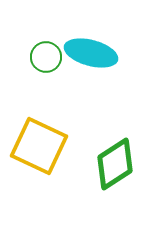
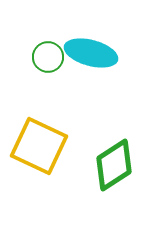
green circle: moved 2 px right
green diamond: moved 1 px left, 1 px down
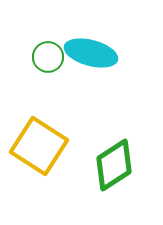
yellow square: rotated 8 degrees clockwise
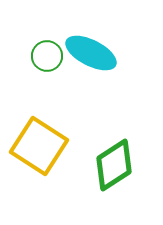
cyan ellipse: rotated 12 degrees clockwise
green circle: moved 1 px left, 1 px up
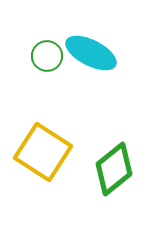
yellow square: moved 4 px right, 6 px down
green diamond: moved 4 px down; rotated 6 degrees counterclockwise
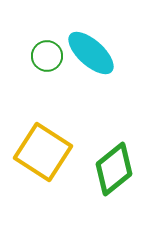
cyan ellipse: rotated 15 degrees clockwise
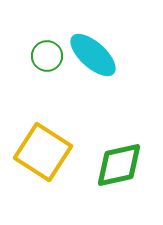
cyan ellipse: moved 2 px right, 2 px down
green diamond: moved 5 px right, 4 px up; rotated 26 degrees clockwise
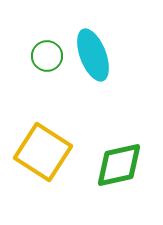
cyan ellipse: rotated 27 degrees clockwise
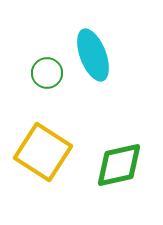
green circle: moved 17 px down
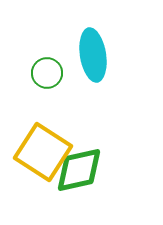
cyan ellipse: rotated 12 degrees clockwise
green diamond: moved 40 px left, 5 px down
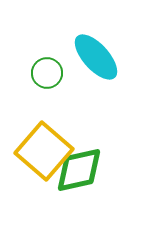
cyan ellipse: moved 3 px right, 2 px down; rotated 33 degrees counterclockwise
yellow square: moved 1 px right, 1 px up; rotated 8 degrees clockwise
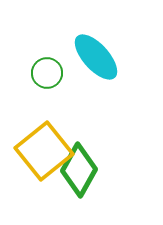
yellow square: rotated 10 degrees clockwise
green diamond: rotated 48 degrees counterclockwise
